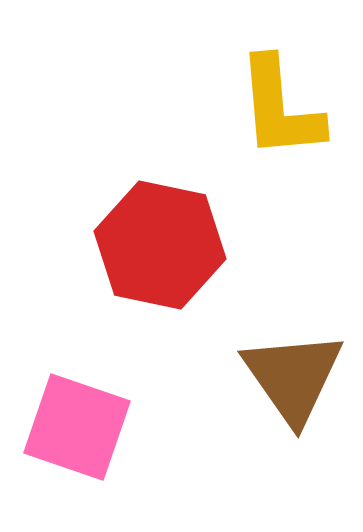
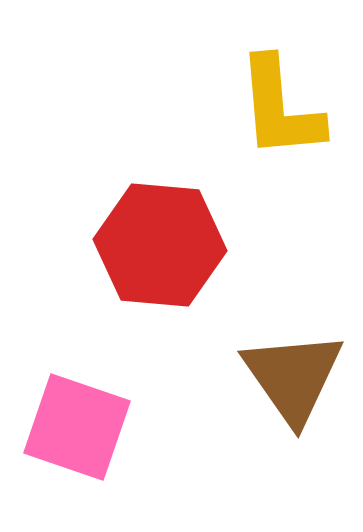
red hexagon: rotated 7 degrees counterclockwise
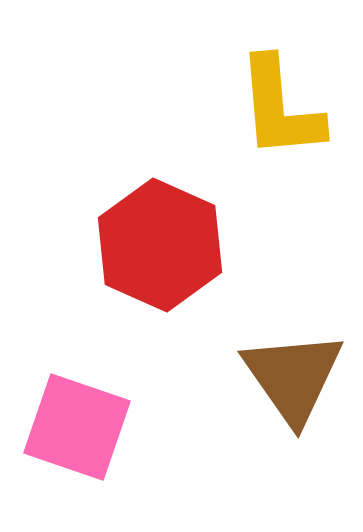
red hexagon: rotated 19 degrees clockwise
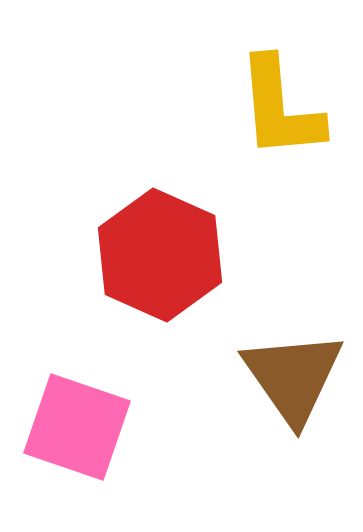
red hexagon: moved 10 px down
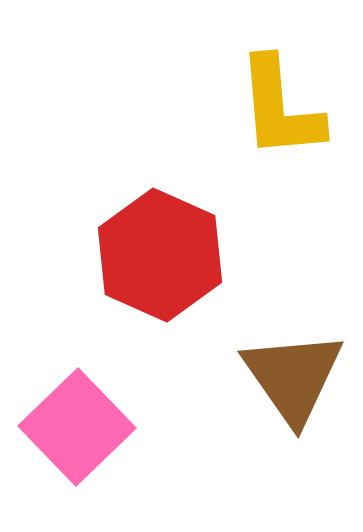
pink square: rotated 27 degrees clockwise
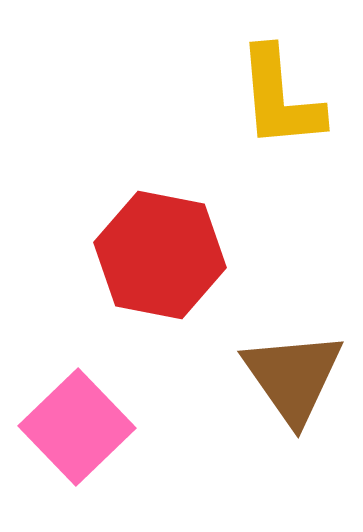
yellow L-shape: moved 10 px up
red hexagon: rotated 13 degrees counterclockwise
